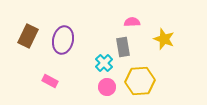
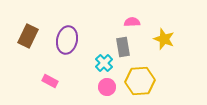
purple ellipse: moved 4 px right
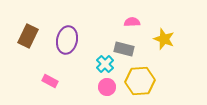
gray rectangle: moved 1 px right, 2 px down; rotated 66 degrees counterclockwise
cyan cross: moved 1 px right, 1 px down
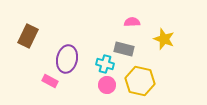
purple ellipse: moved 19 px down
cyan cross: rotated 30 degrees counterclockwise
yellow hexagon: rotated 16 degrees clockwise
pink circle: moved 2 px up
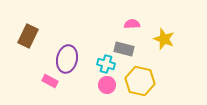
pink semicircle: moved 2 px down
cyan cross: moved 1 px right
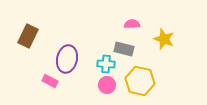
cyan cross: rotated 12 degrees counterclockwise
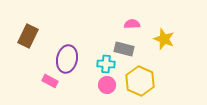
yellow hexagon: rotated 12 degrees clockwise
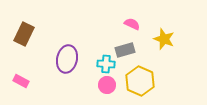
pink semicircle: rotated 28 degrees clockwise
brown rectangle: moved 4 px left, 2 px up
gray rectangle: moved 1 px right, 1 px down; rotated 30 degrees counterclockwise
pink rectangle: moved 29 px left
